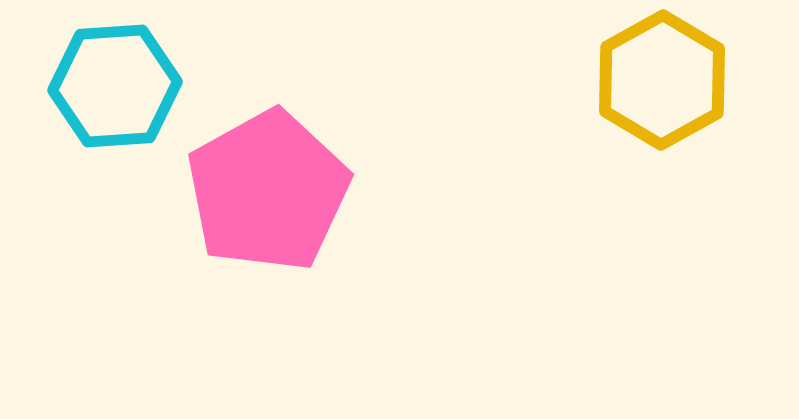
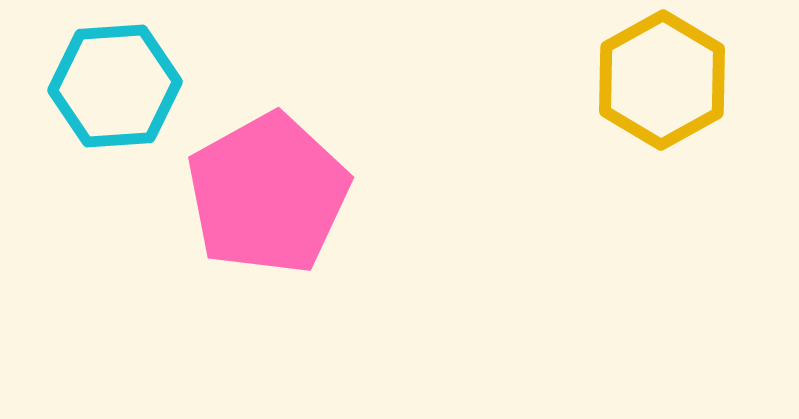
pink pentagon: moved 3 px down
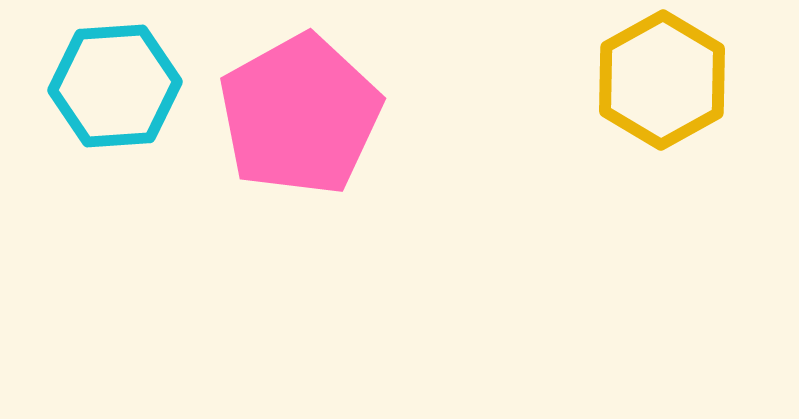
pink pentagon: moved 32 px right, 79 px up
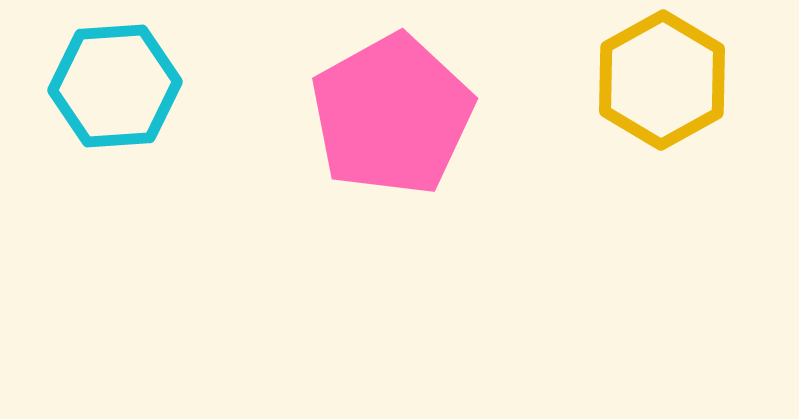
pink pentagon: moved 92 px right
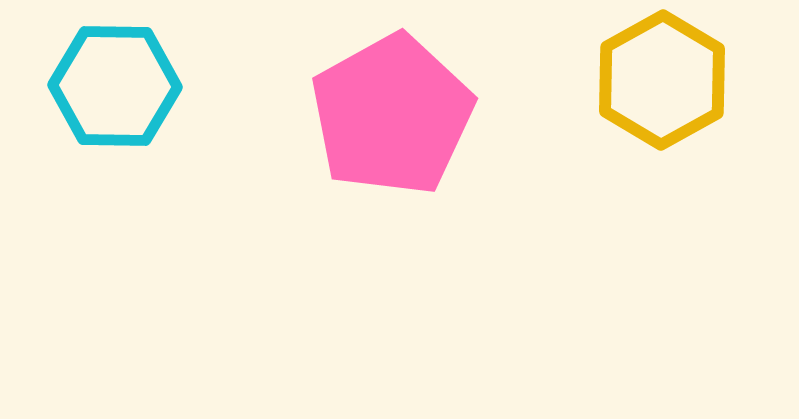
cyan hexagon: rotated 5 degrees clockwise
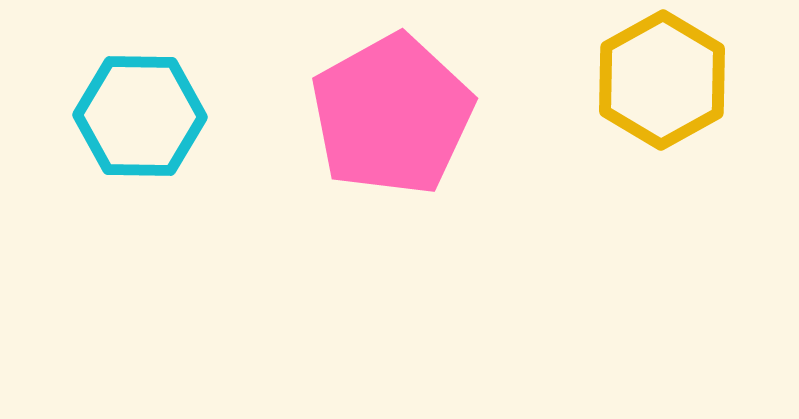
cyan hexagon: moved 25 px right, 30 px down
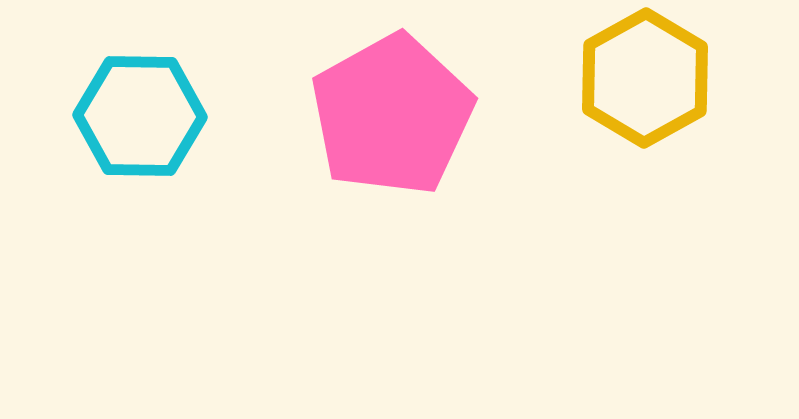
yellow hexagon: moved 17 px left, 2 px up
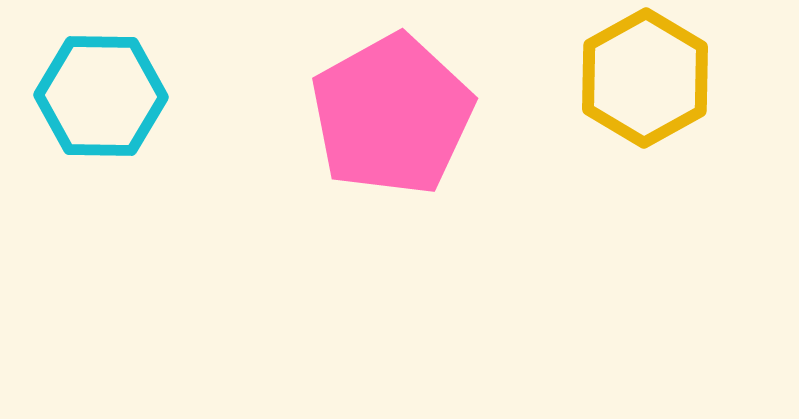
cyan hexagon: moved 39 px left, 20 px up
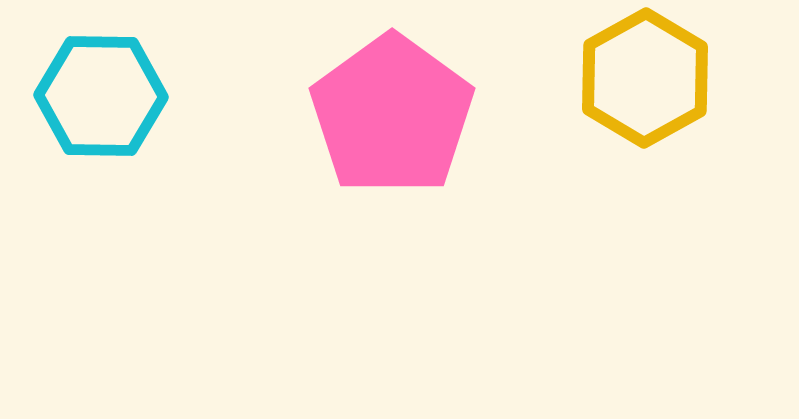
pink pentagon: rotated 7 degrees counterclockwise
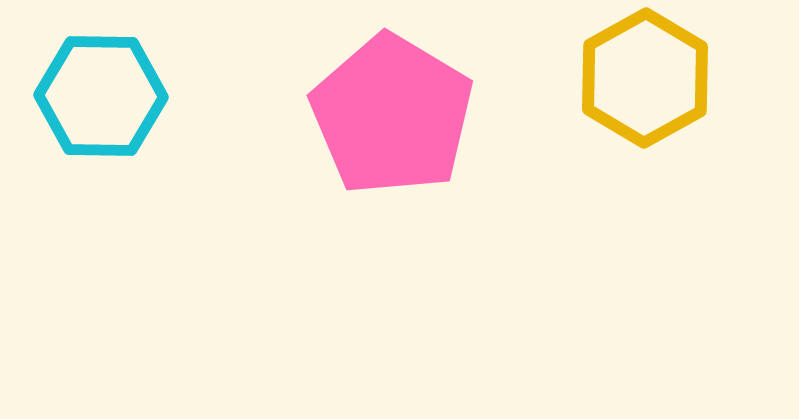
pink pentagon: rotated 5 degrees counterclockwise
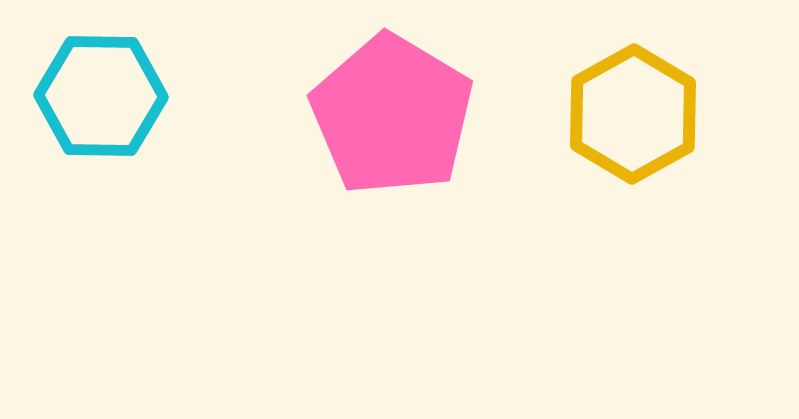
yellow hexagon: moved 12 px left, 36 px down
